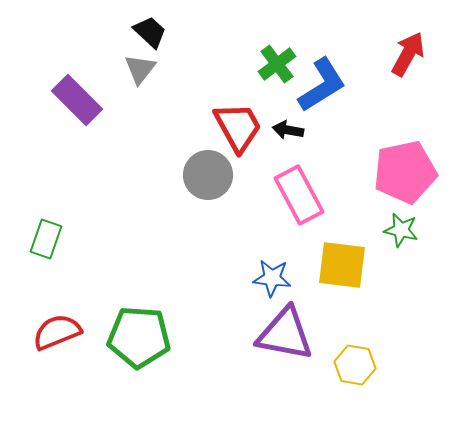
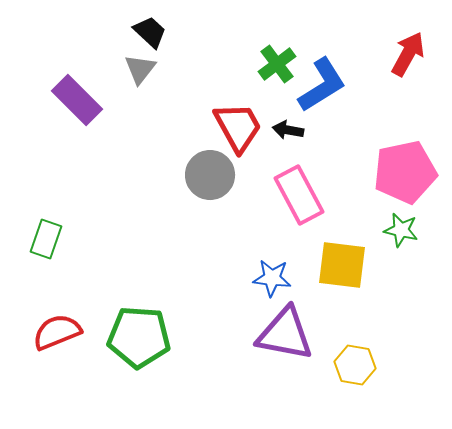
gray circle: moved 2 px right
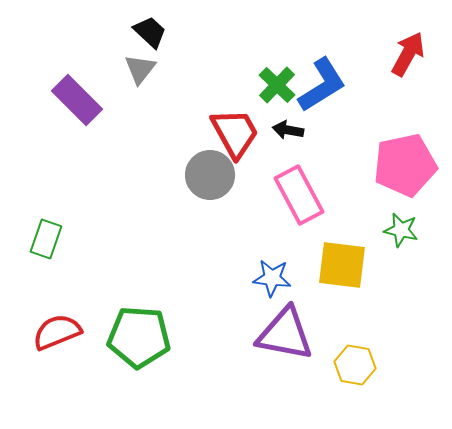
green cross: moved 21 px down; rotated 9 degrees counterclockwise
red trapezoid: moved 3 px left, 6 px down
pink pentagon: moved 7 px up
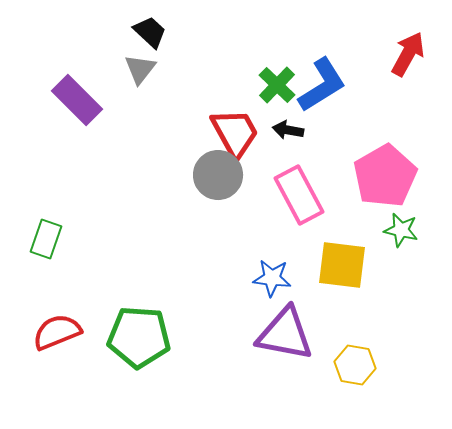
pink pentagon: moved 20 px left, 11 px down; rotated 18 degrees counterclockwise
gray circle: moved 8 px right
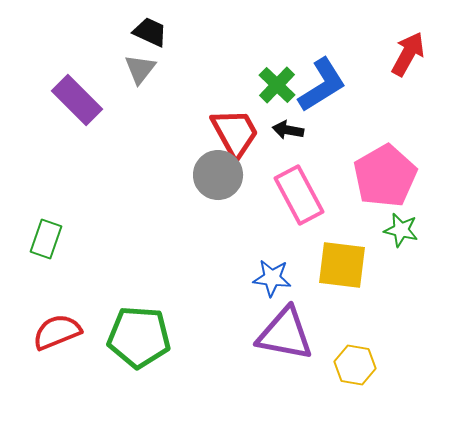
black trapezoid: rotated 18 degrees counterclockwise
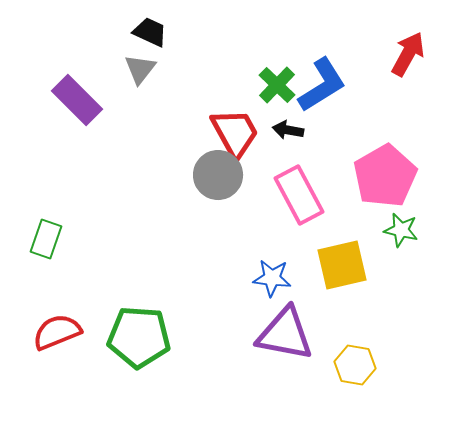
yellow square: rotated 20 degrees counterclockwise
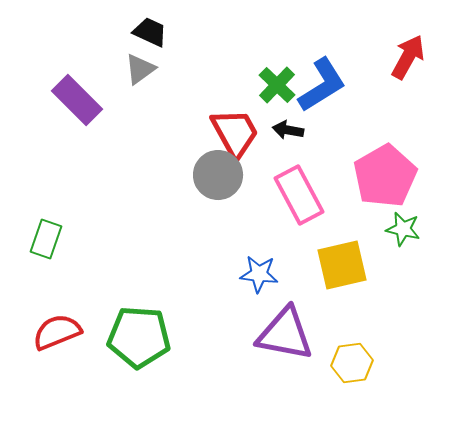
red arrow: moved 3 px down
gray triangle: rotated 16 degrees clockwise
green star: moved 2 px right, 1 px up
blue star: moved 13 px left, 4 px up
yellow hexagon: moved 3 px left, 2 px up; rotated 18 degrees counterclockwise
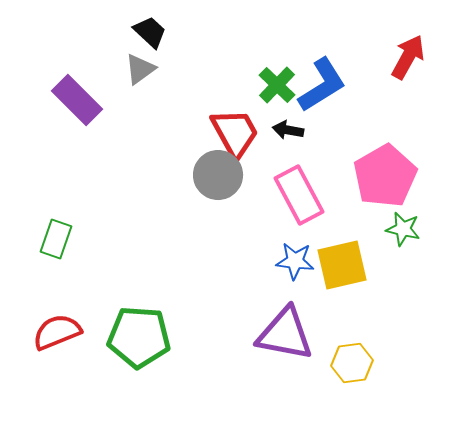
black trapezoid: rotated 18 degrees clockwise
green rectangle: moved 10 px right
blue star: moved 36 px right, 13 px up
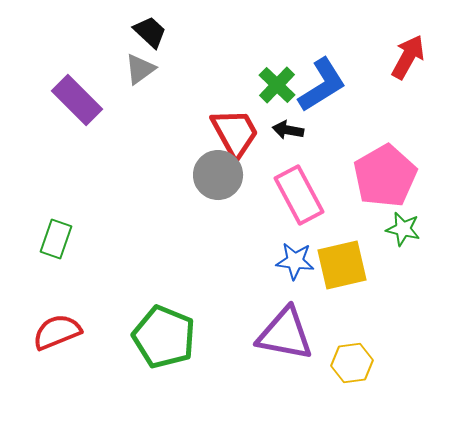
green pentagon: moved 25 px right; rotated 18 degrees clockwise
